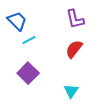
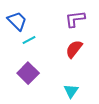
purple L-shape: rotated 95 degrees clockwise
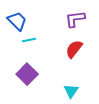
cyan line: rotated 16 degrees clockwise
purple square: moved 1 px left, 1 px down
